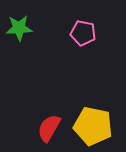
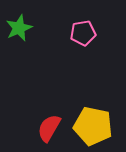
green star: rotated 20 degrees counterclockwise
pink pentagon: rotated 20 degrees counterclockwise
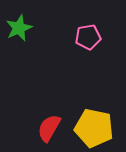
pink pentagon: moved 5 px right, 4 px down
yellow pentagon: moved 1 px right, 2 px down
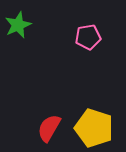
green star: moved 1 px left, 3 px up
yellow pentagon: rotated 6 degrees clockwise
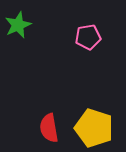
red semicircle: rotated 40 degrees counterclockwise
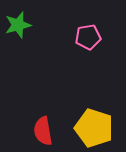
green star: rotated 8 degrees clockwise
red semicircle: moved 6 px left, 3 px down
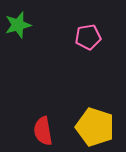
yellow pentagon: moved 1 px right, 1 px up
